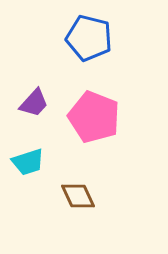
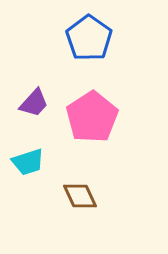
blue pentagon: rotated 21 degrees clockwise
pink pentagon: moved 2 px left; rotated 18 degrees clockwise
brown diamond: moved 2 px right
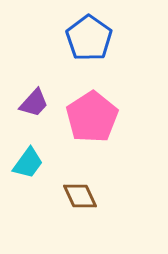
cyan trapezoid: moved 1 px down; rotated 36 degrees counterclockwise
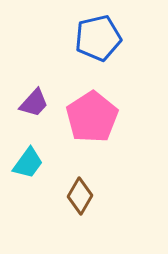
blue pentagon: moved 9 px right; rotated 24 degrees clockwise
brown diamond: rotated 54 degrees clockwise
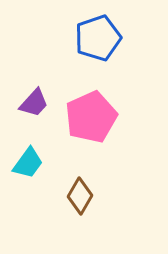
blue pentagon: rotated 6 degrees counterclockwise
pink pentagon: moved 1 px left; rotated 9 degrees clockwise
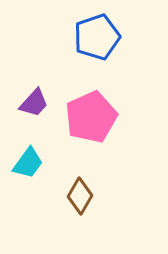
blue pentagon: moved 1 px left, 1 px up
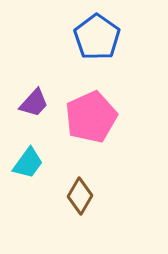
blue pentagon: rotated 18 degrees counterclockwise
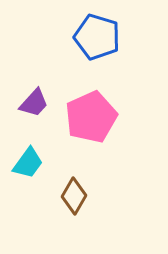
blue pentagon: rotated 18 degrees counterclockwise
brown diamond: moved 6 px left
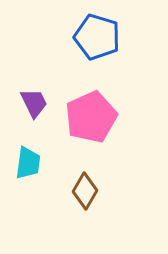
purple trapezoid: rotated 68 degrees counterclockwise
cyan trapezoid: rotated 28 degrees counterclockwise
brown diamond: moved 11 px right, 5 px up
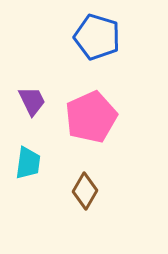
purple trapezoid: moved 2 px left, 2 px up
